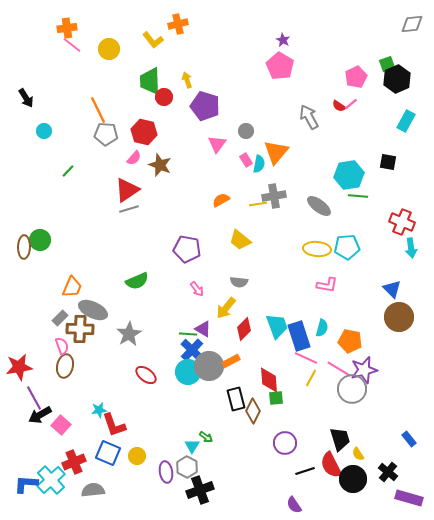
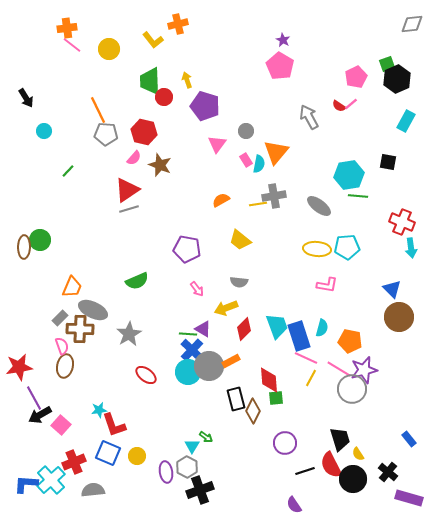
yellow arrow at (226, 308): rotated 30 degrees clockwise
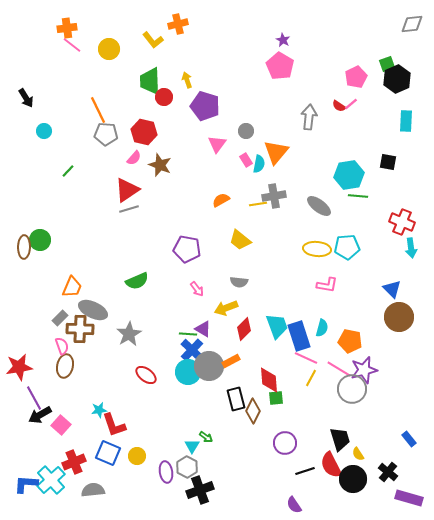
gray arrow at (309, 117): rotated 35 degrees clockwise
cyan rectangle at (406, 121): rotated 25 degrees counterclockwise
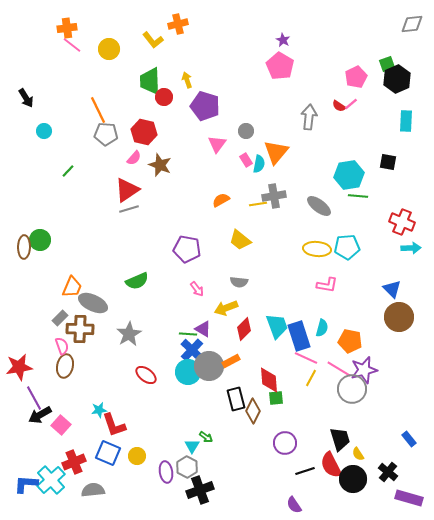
cyan arrow at (411, 248): rotated 84 degrees counterclockwise
gray ellipse at (93, 310): moved 7 px up
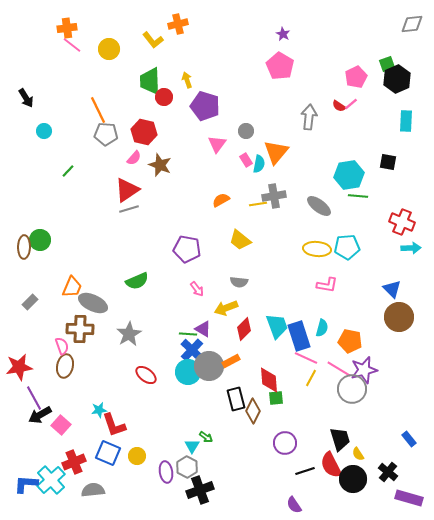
purple star at (283, 40): moved 6 px up
gray rectangle at (60, 318): moved 30 px left, 16 px up
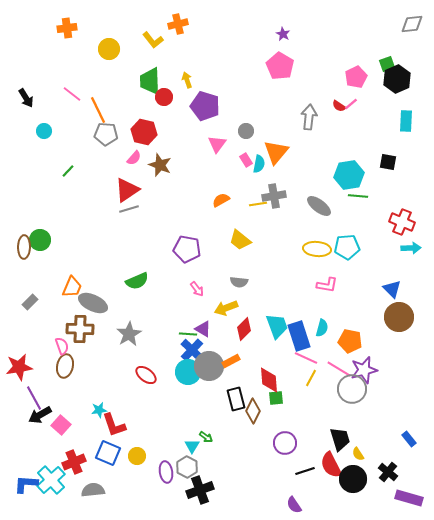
pink line at (72, 45): moved 49 px down
